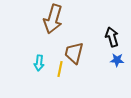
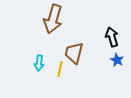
blue star: rotated 24 degrees clockwise
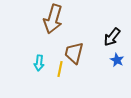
black arrow: rotated 126 degrees counterclockwise
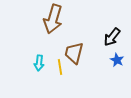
yellow line: moved 2 px up; rotated 21 degrees counterclockwise
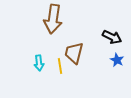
brown arrow: rotated 8 degrees counterclockwise
black arrow: rotated 102 degrees counterclockwise
cyan arrow: rotated 14 degrees counterclockwise
yellow line: moved 1 px up
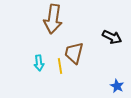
blue star: moved 26 px down
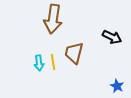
yellow line: moved 7 px left, 4 px up
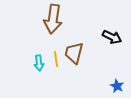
yellow line: moved 3 px right, 3 px up
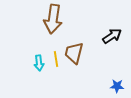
black arrow: moved 1 px up; rotated 60 degrees counterclockwise
blue star: rotated 24 degrees counterclockwise
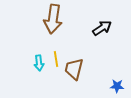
black arrow: moved 10 px left, 8 px up
brown trapezoid: moved 16 px down
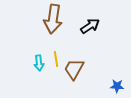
black arrow: moved 12 px left, 2 px up
brown trapezoid: rotated 15 degrees clockwise
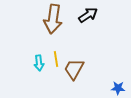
black arrow: moved 2 px left, 11 px up
blue star: moved 1 px right, 2 px down
